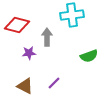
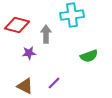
gray arrow: moved 1 px left, 3 px up
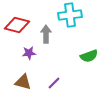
cyan cross: moved 2 px left
brown triangle: moved 2 px left, 4 px up; rotated 12 degrees counterclockwise
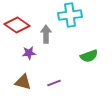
red diamond: rotated 20 degrees clockwise
purple line: rotated 24 degrees clockwise
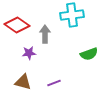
cyan cross: moved 2 px right
gray arrow: moved 1 px left
green semicircle: moved 2 px up
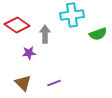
green semicircle: moved 9 px right, 20 px up
brown triangle: moved 1 px down; rotated 30 degrees clockwise
